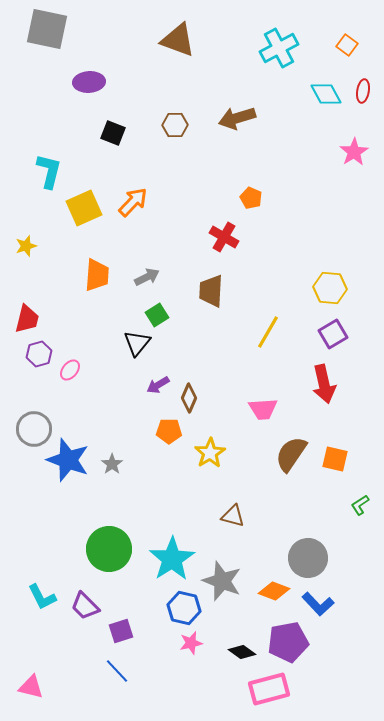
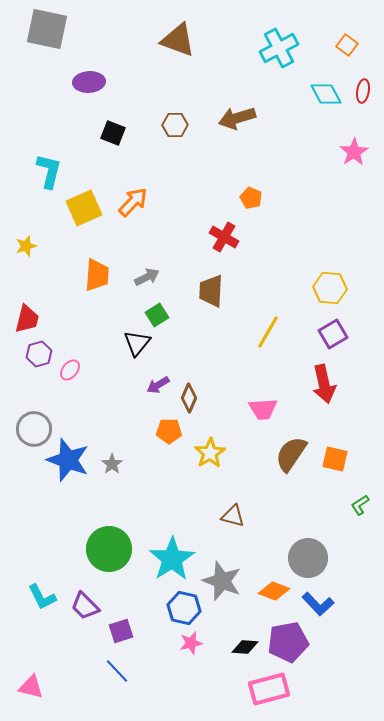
black diamond at (242, 652): moved 3 px right, 5 px up; rotated 32 degrees counterclockwise
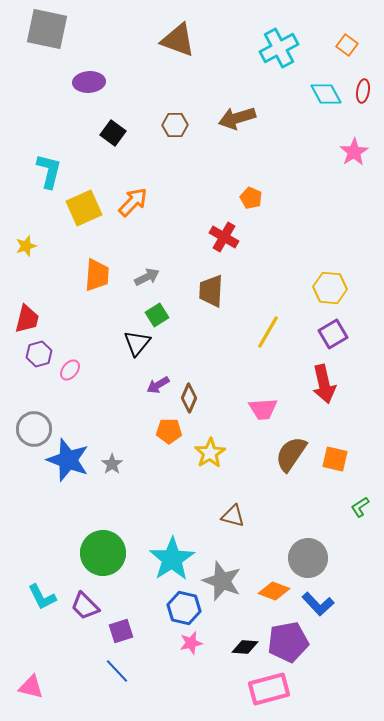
black square at (113, 133): rotated 15 degrees clockwise
green L-shape at (360, 505): moved 2 px down
green circle at (109, 549): moved 6 px left, 4 px down
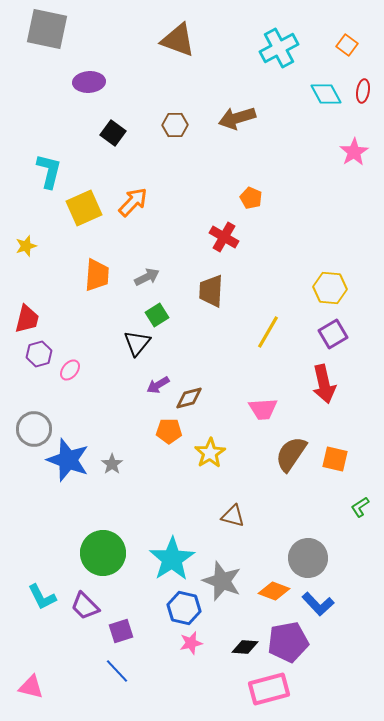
brown diamond at (189, 398): rotated 52 degrees clockwise
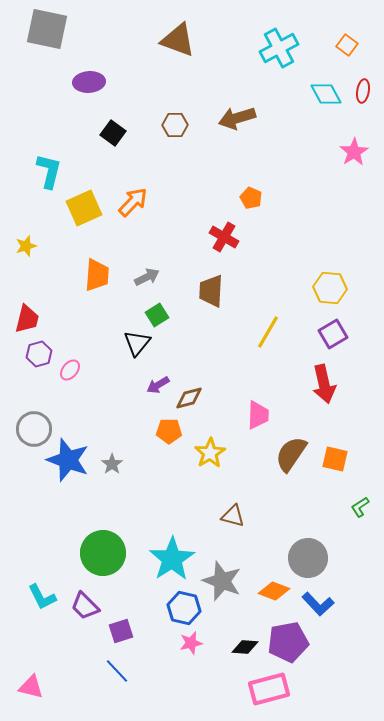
pink trapezoid at (263, 409): moved 5 px left, 6 px down; rotated 84 degrees counterclockwise
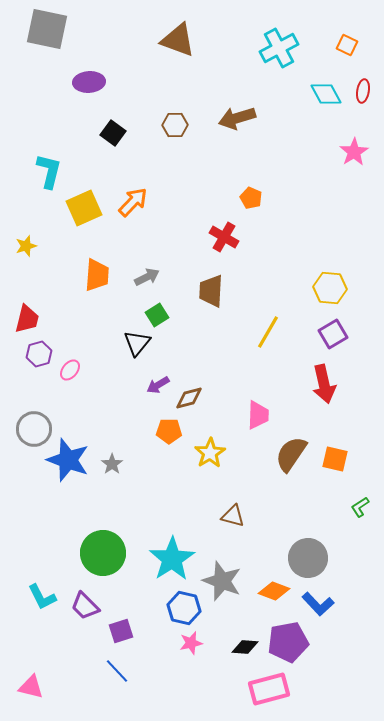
orange square at (347, 45): rotated 10 degrees counterclockwise
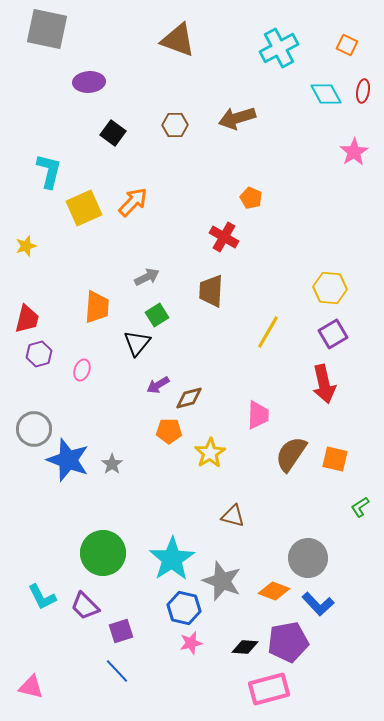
orange trapezoid at (97, 275): moved 32 px down
pink ellipse at (70, 370): moved 12 px right; rotated 20 degrees counterclockwise
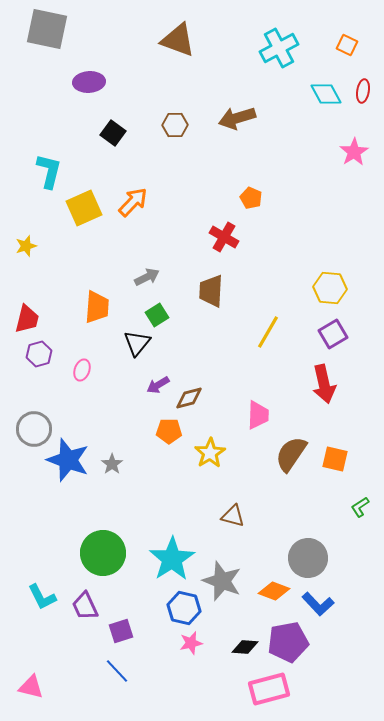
purple trapezoid at (85, 606): rotated 20 degrees clockwise
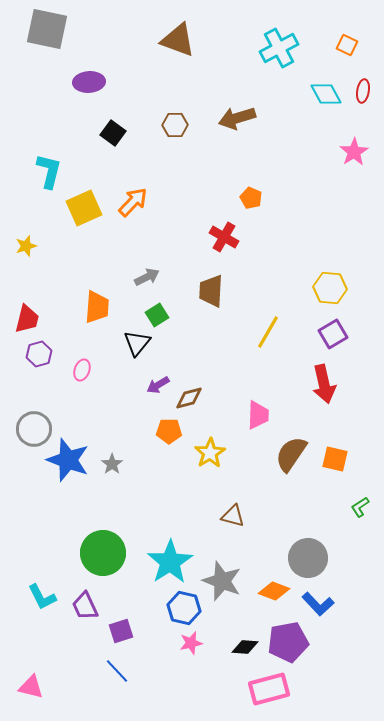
cyan star at (172, 559): moved 2 px left, 3 px down
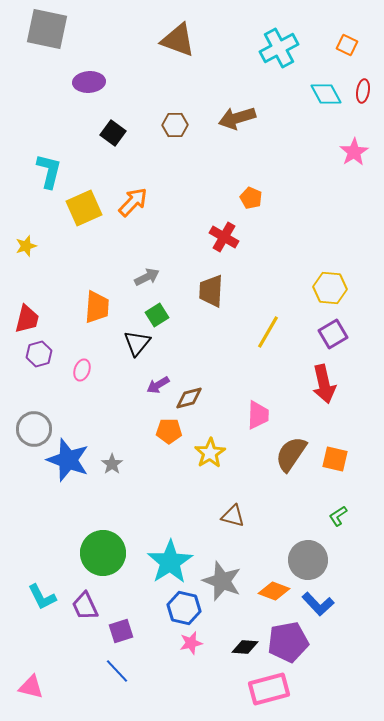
green L-shape at (360, 507): moved 22 px left, 9 px down
gray circle at (308, 558): moved 2 px down
